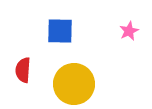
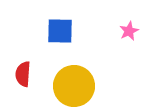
red semicircle: moved 4 px down
yellow circle: moved 2 px down
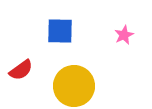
pink star: moved 5 px left, 4 px down
red semicircle: moved 2 px left, 4 px up; rotated 130 degrees counterclockwise
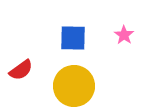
blue square: moved 13 px right, 7 px down
pink star: rotated 12 degrees counterclockwise
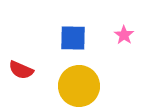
red semicircle: rotated 60 degrees clockwise
yellow circle: moved 5 px right
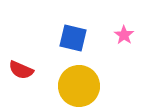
blue square: rotated 12 degrees clockwise
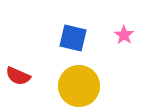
red semicircle: moved 3 px left, 6 px down
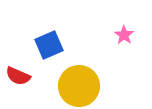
blue square: moved 24 px left, 7 px down; rotated 36 degrees counterclockwise
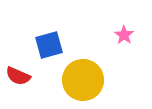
blue square: rotated 8 degrees clockwise
yellow circle: moved 4 px right, 6 px up
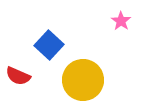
pink star: moved 3 px left, 14 px up
blue square: rotated 32 degrees counterclockwise
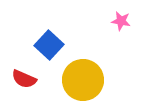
pink star: rotated 24 degrees counterclockwise
red semicircle: moved 6 px right, 3 px down
